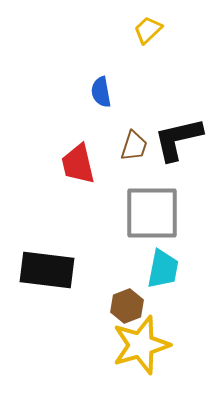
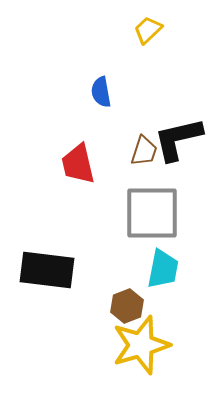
brown trapezoid: moved 10 px right, 5 px down
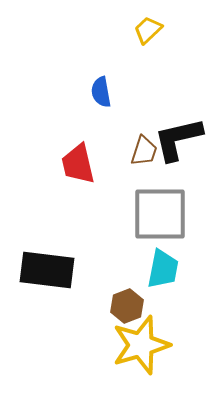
gray square: moved 8 px right, 1 px down
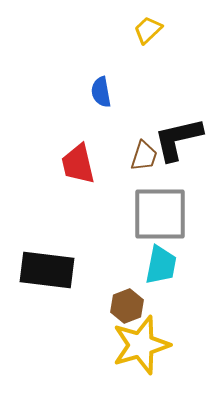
brown trapezoid: moved 5 px down
cyan trapezoid: moved 2 px left, 4 px up
